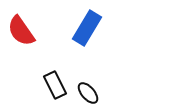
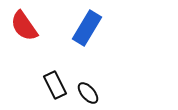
red semicircle: moved 3 px right, 5 px up
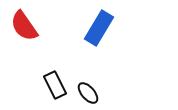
blue rectangle: moved 12 px right
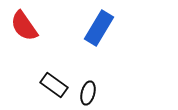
black rectangle: moved 1 px left; rotated 28 degrees counterclockwise
black ellipse: rotated 55 degrees clockwise
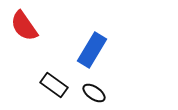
blue rectangle: moved 7 px left, 22 px down
black ellipse: moved 6 px right; rotated 70 degrees counterclockwise
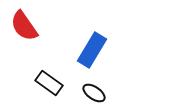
black rectangle: moved 5 px left, 2 px up
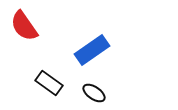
blue rectangle: rotated 24 degrees clockwise
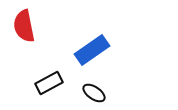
red semicircle: rotated 24 degrees clockwise
black rectangle: rotated 64 degrees counterclockwise
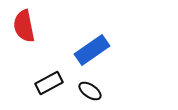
black ellipse: moved 4 px left, 2 px up
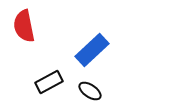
blue rectangle: rotated 8 degrees counterclockwise
black rectangle: moved 1 px up
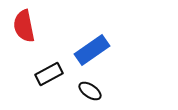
blue rectangle: rotated 8 degrees clockwise
black rectangle: moved 8 px up
